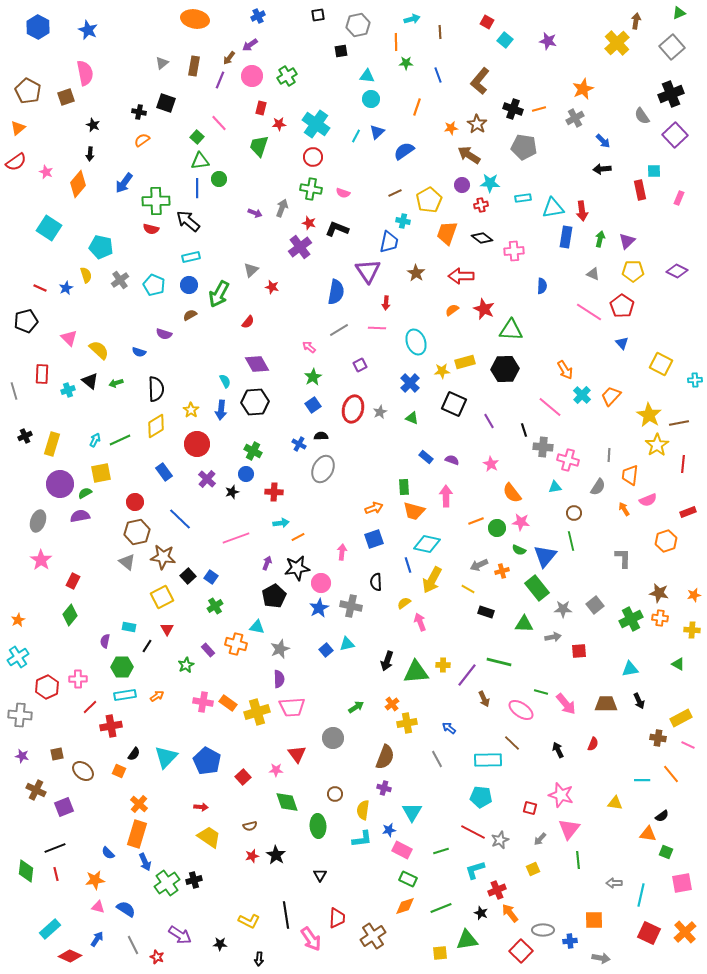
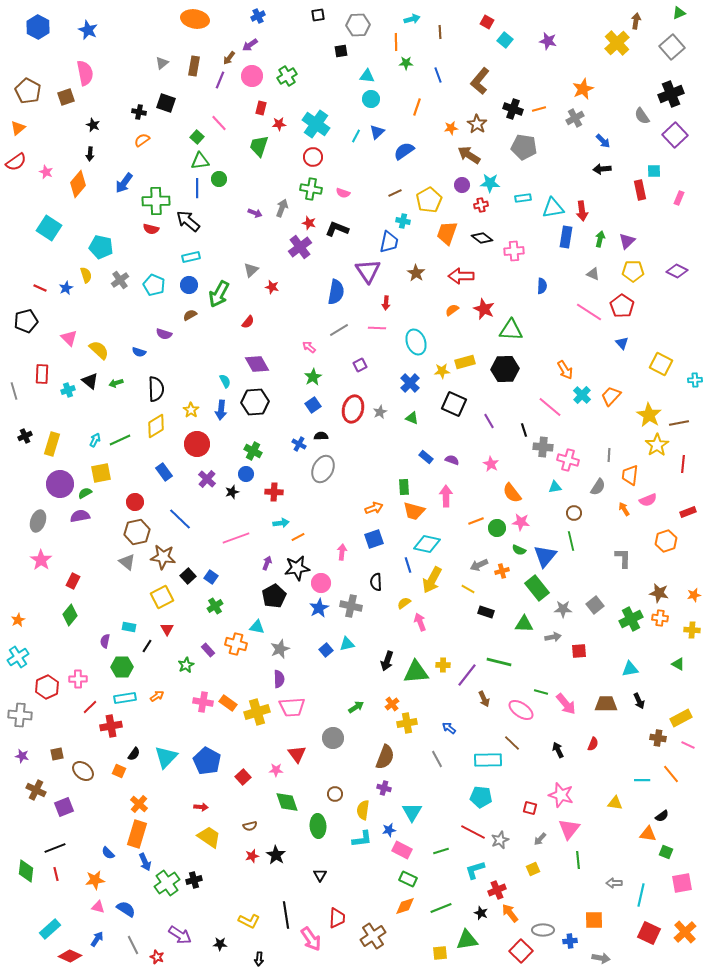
gray hexagon at (358, 25): rotated 10 degrees clockwise
cyan rectangle at (125, 695): moved 3 px down
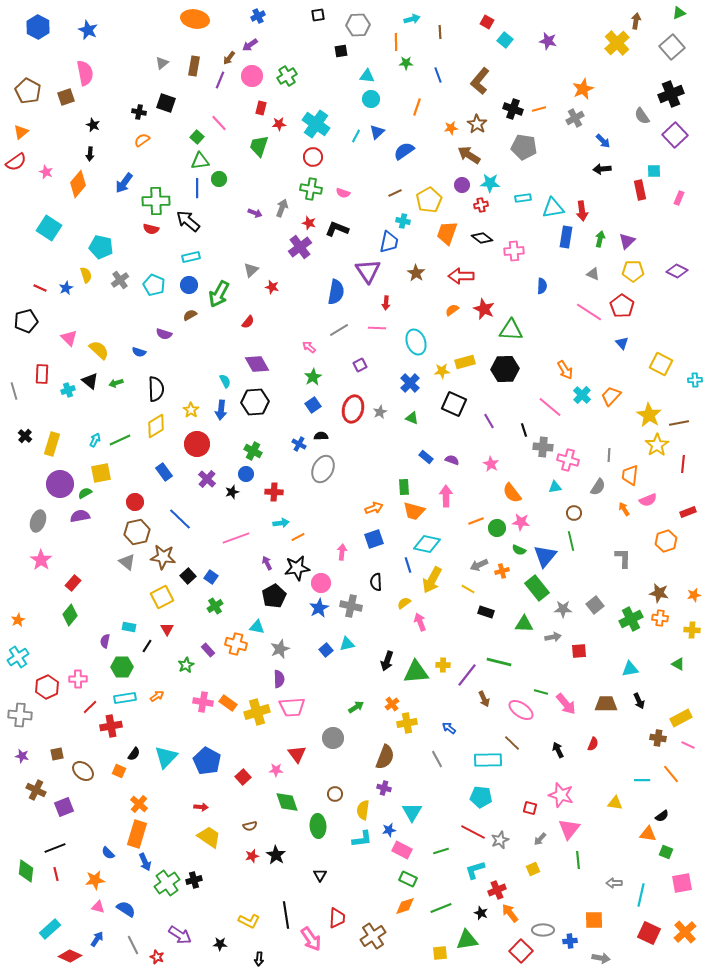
orange triangle at (18, 128): moved 3 px right, 4 px down
black cross at (25, 436): rotated 24 degrees counterclockwise
purple arrow at (267, 563): rotated 48 degrees counterclockwise
red rectangle at (73, 581): moved 2 px down; rotated 14 degrees clockwise
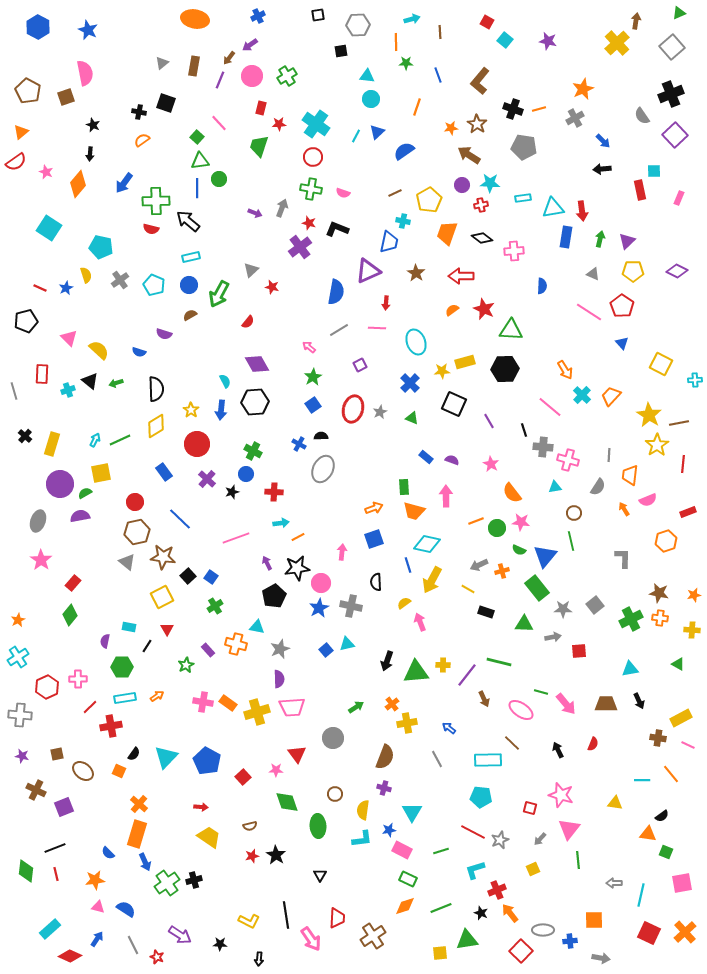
purple triangle at (368, 271): rotated 40 degrees clockwise
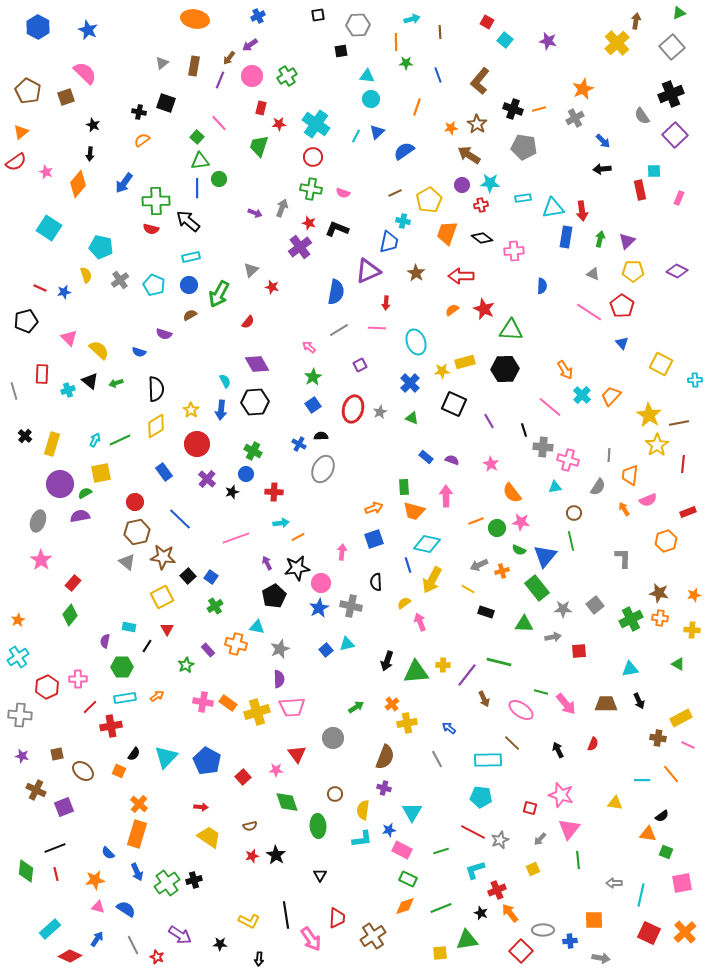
pink semicircle at (85, 73): rotated 35 degrees counterclockwise
blue star at (66, 288): moved 2 px left, 4 px down; rotated 16 degrees clockwise
blue arrow at (145, 862): moved 8 px left, 10 px down
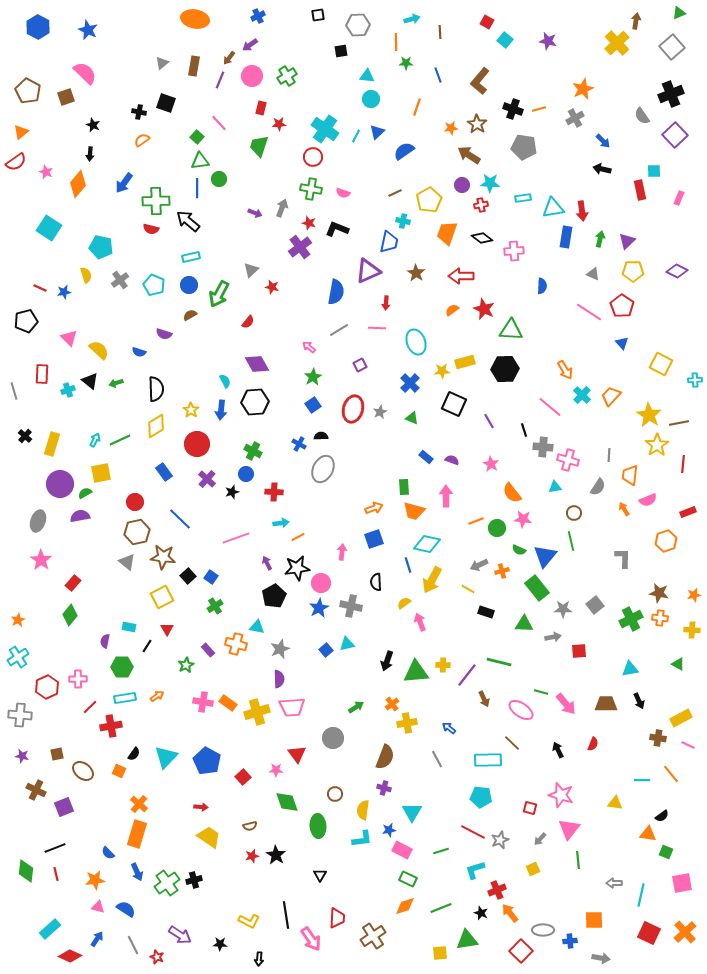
cyan cross at (316, 124): moved 9 px right, 5 px down
black arrow at (602, 169): rotated 18 degrees clockwise
pink star at (521, 522): moved 2 px right, 3 px up
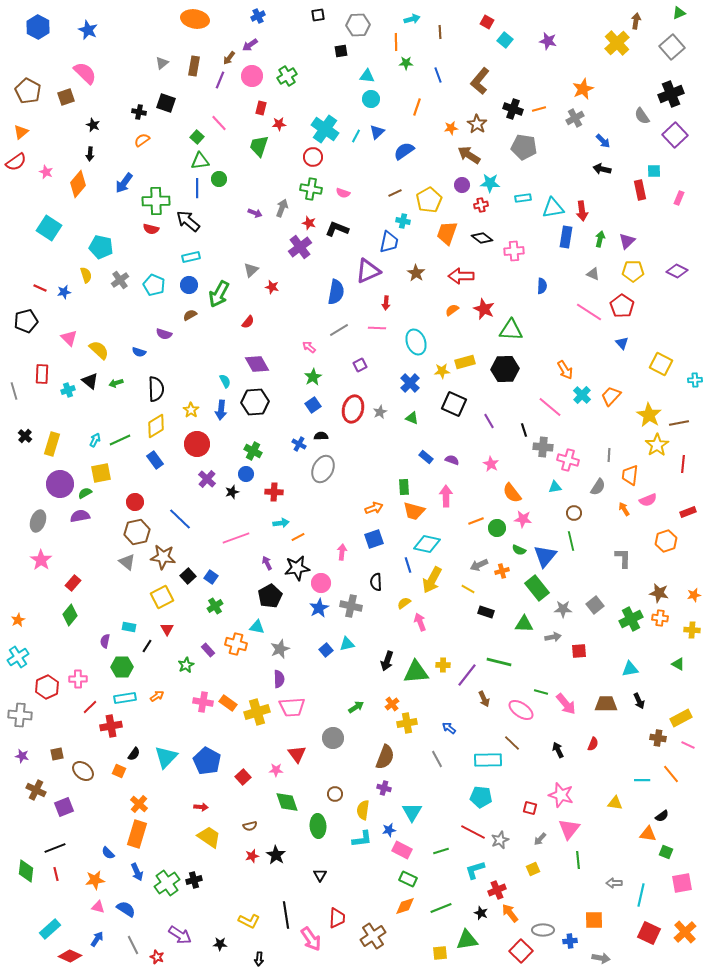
blue rectangle at (164, 472): moved 9 px left, 12 px up
black pentagon at (274, 596): moved 4 px left
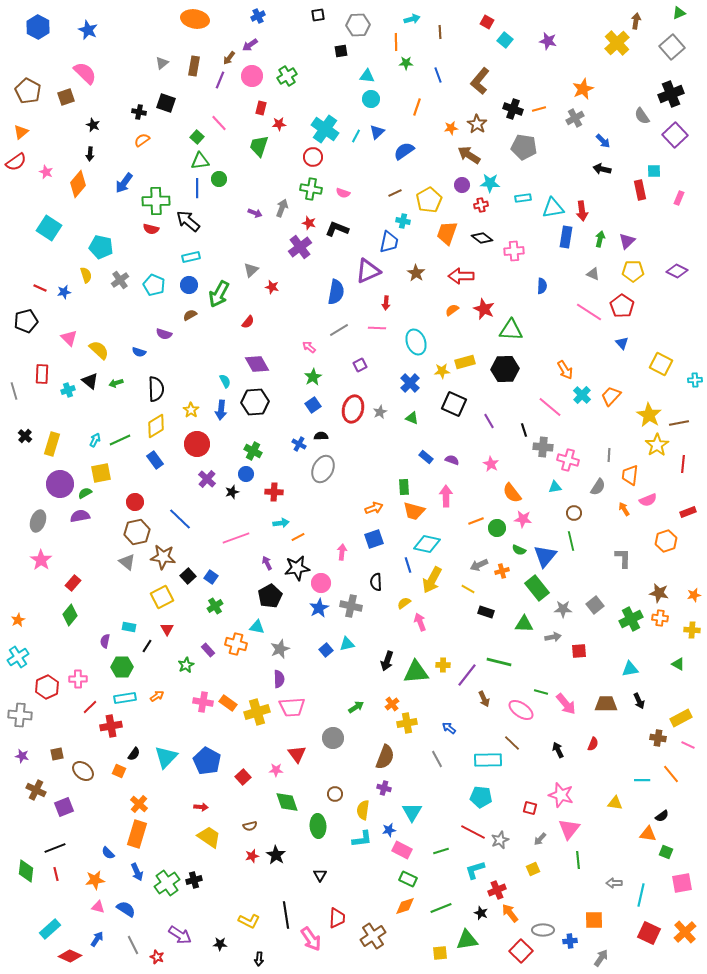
gray arrow at (601, 958): rotated 66 degrees counterclockwise
